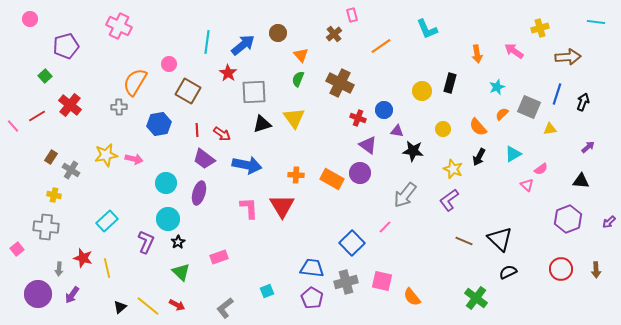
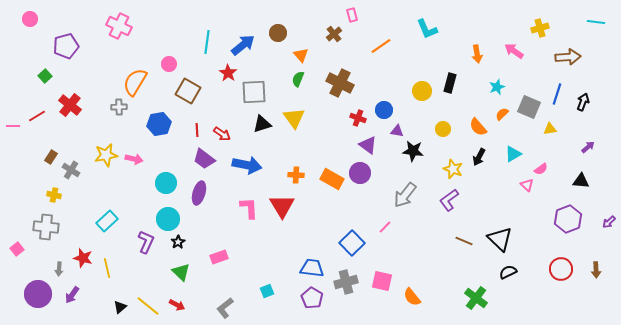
pink line at (13, 126): rotated 48 degrees counterclockwise
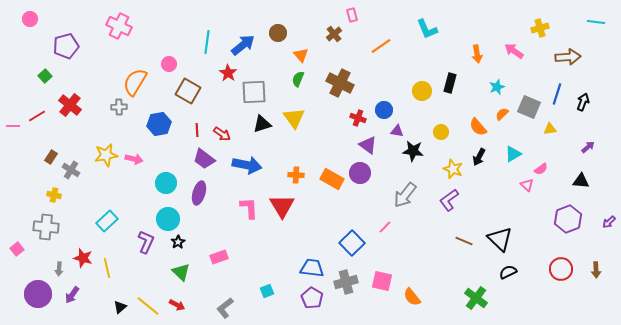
yellow circle at (443, 129): moved 2 px left, 3 px down
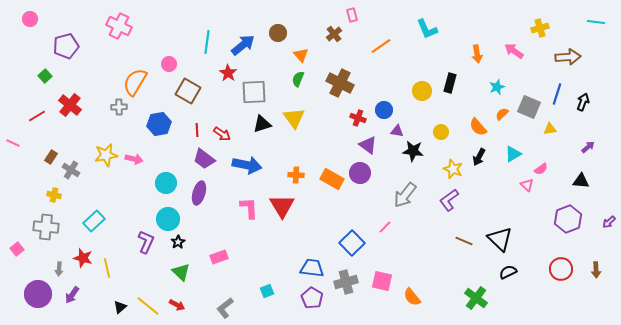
pink line at (13, 126): moved 17 px down; rotated 24 degrees clockwise
cyan rectangle at (107, 221): moved 13 px left
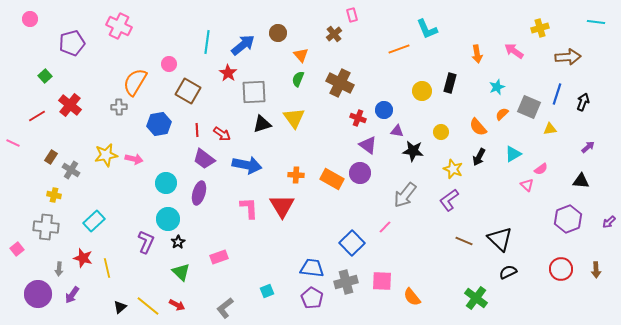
purple pentagon at (66, 46): moved 6 px right, 3 px up
orange line at (381, 46): moved 18 px right, 3 px down; rotated 15 degrees clockwise
pink square at (382, 281): rotated 10 degrees counterclockwise
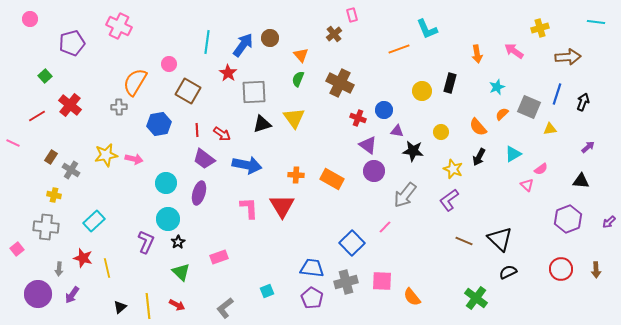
brown circle at (278, 33): moved 8 px left, 5 px down
blue arrow at (243, 45): rotated 15 degrees counterclockwise
purple circle at (360, 173): moved 14 px right, 2 px up
yellow line at (148, 306): rotated 45 degrees clockwise
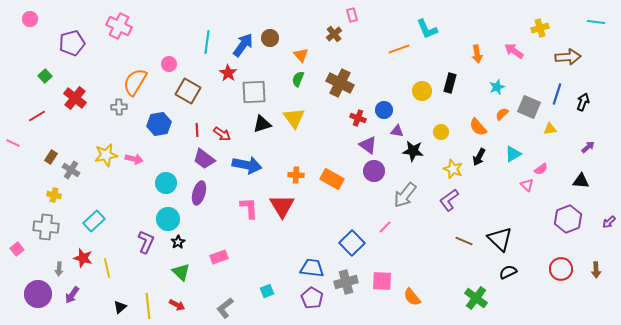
red cross at (70, 105): moved 5 px right, 7 px up
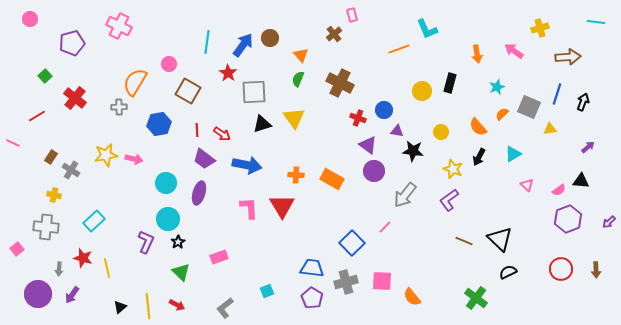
pink semicircle at (541, 169): moved 18 px right, 21 px down
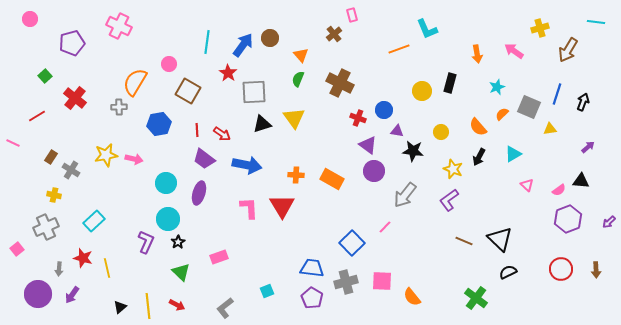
brown arrow at (568, 57): moved 7 px up; rotated 125 degrees clockwise
gray cross at (46, 227): rotated 30 degrees counterclockwise
